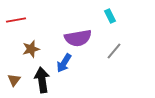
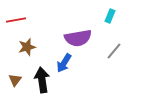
cyan rectangle: rotated 48 degrees clockwise
brown star: moved 4 px left, 2 px up
brown triangle: moved 1 px right
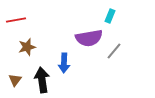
purple semicircle: moved 11 px right
blue arrow: rotated 30 degrees counterclockwise
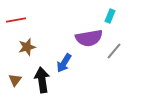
blue arrow: rotated 30 degrees clockwise
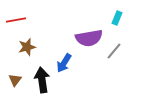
cyan rectangle: moved 7 px right, 2 px down
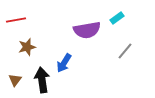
cyan rectangle: rotated 32 degrees clockwise
purple semicircle: moved 2 px left, 8 px up
gray line: moved 11 px right
